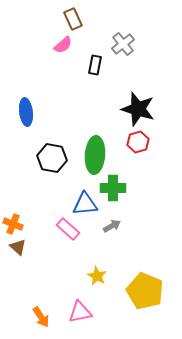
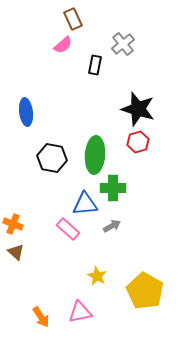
brown triangle: moved 2 px left, 5 px down
yellow pentagon: rotated 6 degrees clockwise
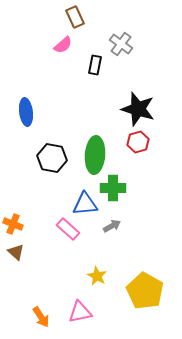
brown rectangle: moved 2 px right, 2 px up
gray cross: moved 2 px left; rotated 15 degrees counterclockwise
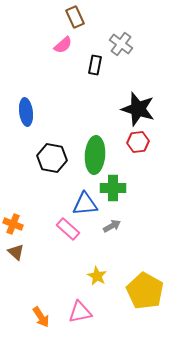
red hexagon: rotated 10 degrees clockwise
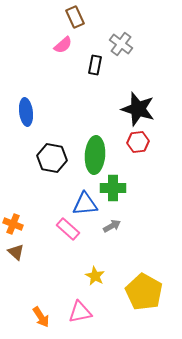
yellow star: moved 2 px left
yellow pentagon: moved 1 px left, 1 px down
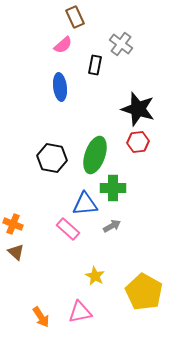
blue ellipse: moved 34 px right, 25 px up
green ellipse: rotated 15 degrees clockwise
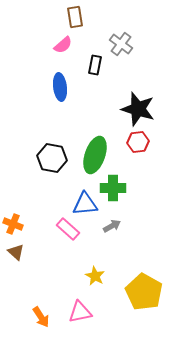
brown rectangle: rotated 15 degrees clockwise
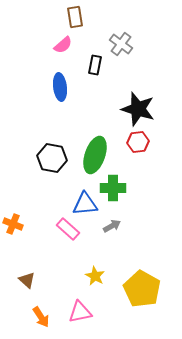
brown triangle: moved 11 px right, 28 px down
yellow pentagon: moved 2 px left, 3 px up
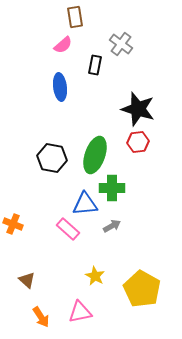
green cross: moved 1 px left
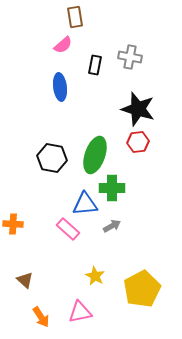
gray cross: moved 9 px right, 13 px down; rotated 25 degrees counterclockwise
orange cross: rotated 18 degrees counterclockwise
brown triangle: moved 2 px left
yellow pentagon: rotated 15 degrees clockwise
